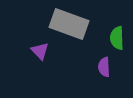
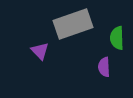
gray rectangle: moved 4 px right; rotated 39 degrees counterclockwise
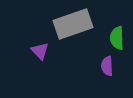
purple semicircle: moved 3 px right, 1 px up
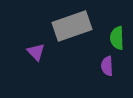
gray rectangle: moved 1 px left, 2 px down
purple triangle: moved 4 px left, 1 px down
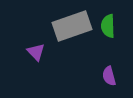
green semicircle: moved 9 px left, 12 px up
purple semicircle: moved 2 px right, 10 px down; rotated 12 degrees counterclockwise
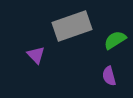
green semicircle: moved 7 px right, 14 px down; rotated 60 degrees clockwise
purple triangle: moved 3 px down
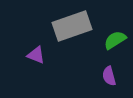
purple triangle: rotated 24 degrees counterclockwise
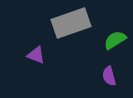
gray rectangle: moved 1 px left, 3 px up
